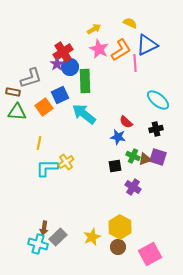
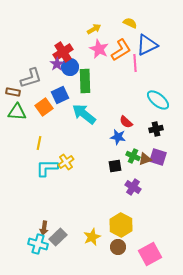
yellow hexagon: moved 1 px right, 2 px up
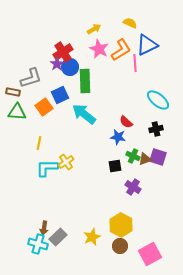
brown circle: moved 2 px right, 1 px up
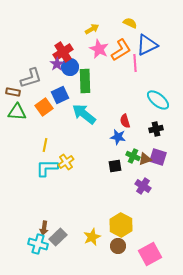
yellow arrow: moved 2 px left
red semicircle: moved 1 px left, 1 px up; rotated 32 degrees clockwise
yellow line: moved 6 px right, 2 px down
purple cross: moved 10 px right, 1 px up
brown circle: moved 2 px left
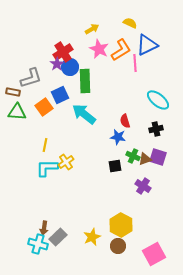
pink square: moved 4 px right
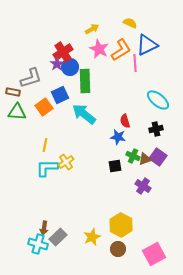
purple square: rotated 18 degrees clockwise
brown circle: moved 3 px down
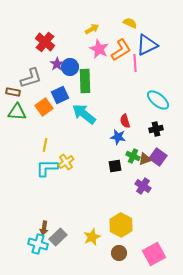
red cross: moved 18 px left, 10 px up; rotated 18 degrees counterclockwise
brown circle: moved 1 px right, 4 px down
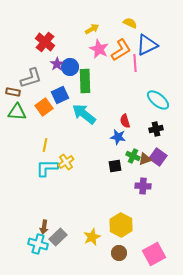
purple cross: rotated 28 degrees counterclockwise
brown arrow: moved 1 px up
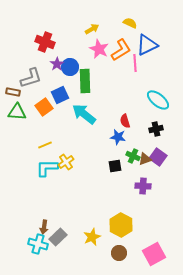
red cross: rotated 18 degrees counterclockwise
yellow line: rotated 56 degrees clockwise
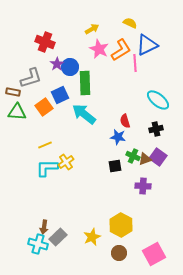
green rectangle: moved 2 px down
